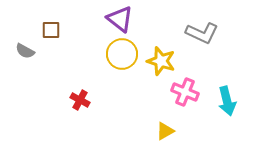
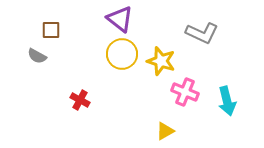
gray semicircle: moved 12 px right, 5 px down
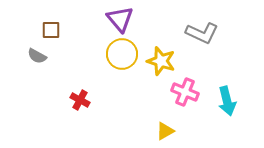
purple triangle: rotated 12 degrees clockwise
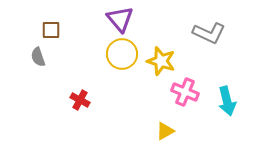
gray L-shape: moved 7 px right
gray semicircle: moved 1 px right, 1 px down; rotated 42 degrees clockwise
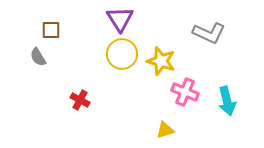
purple triangle: rotated 8 degrees clockwise
gray semicircle: rotated 12 degrees counterclockwise
yellow triangle: moved 1 px up; rotated 12 degrees clockwise
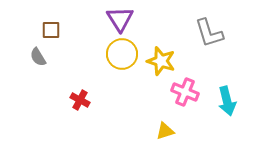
gray L-shape: rotated 48 degrees clockwise
yellow triangle: moved 1 px down
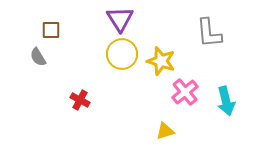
gray L-shape: rotated 12 degrees clockwise
pink cross: rotated 28 degrees clockwise
cyan arrow: moved 1 px left
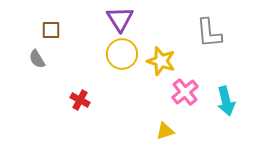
gray semicircle: moved 1 px left, 2 px down
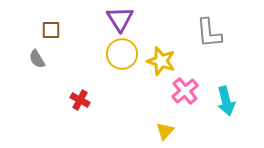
pink cross: moved 1 px up
yellow triangle: rotated 30 degrees counterclockwise
